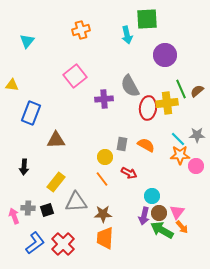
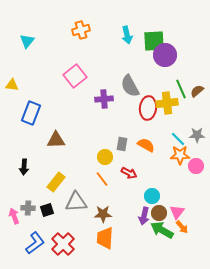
green square: moved 7 px right, 22 px down
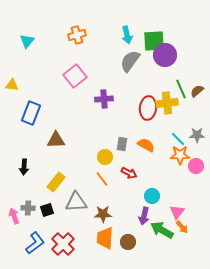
orange cross: moved 4 px left, 5 px down
gray semicircle: moved 25 px up; rotated 65 degrees clockwise
brown circle: moved 31 px left, 29 px down
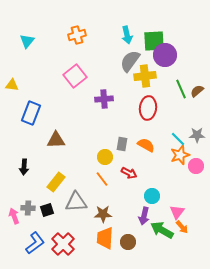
yellow cross: moved 22 px left, 27 px up
orange star: rotated 18 degrees counterclockwise
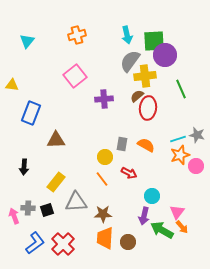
brown semicircle: moved 60 px left, 5 px down
gray star: rotated 14 degrees clockwise
cyan line: rotated 63 degrees counterclockwise
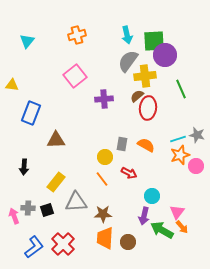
gray semicircle: moved 2 px left
blue L-shape: moved 1 px left, 4 px down
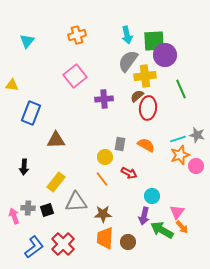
gray rectangle: moved 2 px left
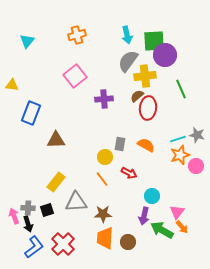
black arrow: moved 4 px right, 57 px down; rotated 21 degrees counterclockwise
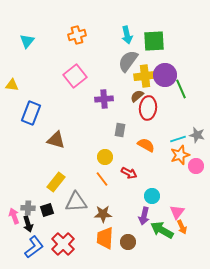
purple circle: moved 20 px down
brown triangle: rotated 18 degrees clockwise
gray rectangle: moved 14 px up
orange arrow: rotated 16 degrees clockwise
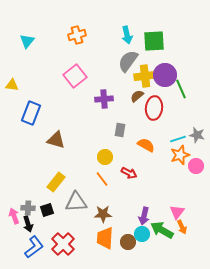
red ellipse: moved 6 px right
cyan circle: moved 10 px left, 38 px down
